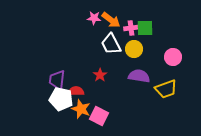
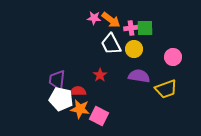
red semicircle: moved 2 px right
orange star: moved 1 px left; rotated 12 degrees counterclockwise
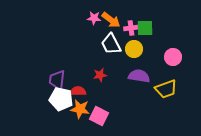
red star: rotated 24 degrees clockwise
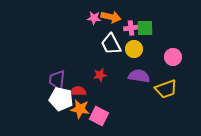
orange arrow: moved 3 px up; rotated 24 degrees counterclockwise
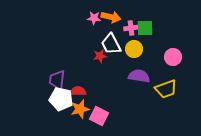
red star: moved 19 px up
orange star: rotated 24 degrees counterclockwise
